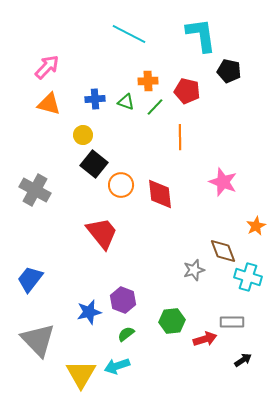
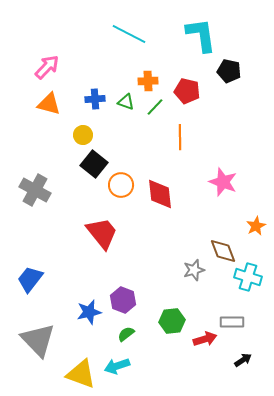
yellow triangle: rotated 40 degrees counterclockwise
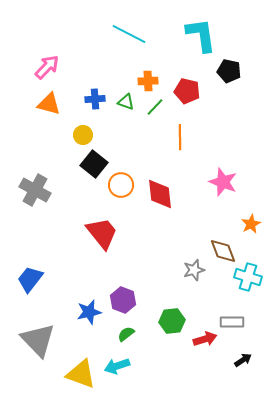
orange star: moved 5 px left, 2 px up
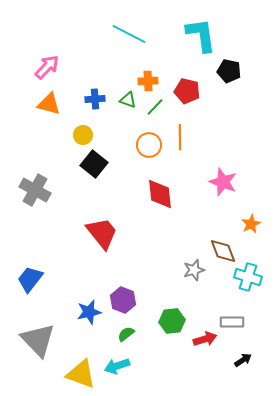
green triangle: moved 2 px right, 2 px up
orange circle: moved 28 px right, 40 px up
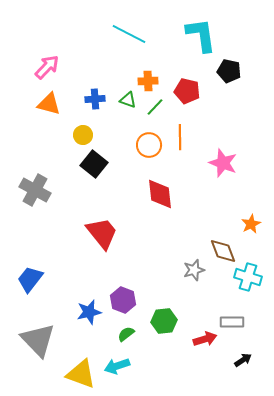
pink star: moved 19 px up
green hexagon: moved 8 px left
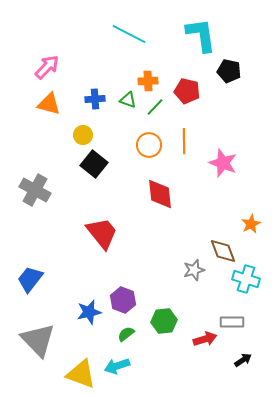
orange line: moved 4 px right, 4 px down
cyan cross: moved 2 px left, 2 px down
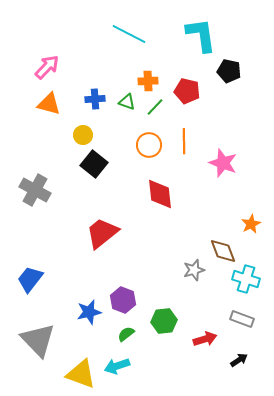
green triangle: moved 1 px left, 2 px down
red trapezoid: rotated 90 degrees counterclockwise
gray rectangle: moved 10 px right, 3 px up; rotated 20 degrees clockwise
black arrow: moved 4 px left
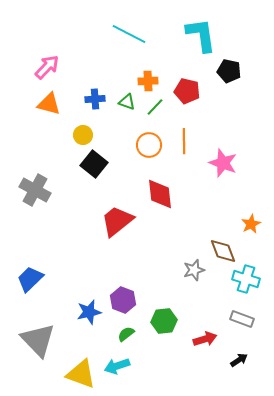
red trapezoid: moved 15 px right, 12 px up
blue trapezoid: rotated 8 degrees clockwise
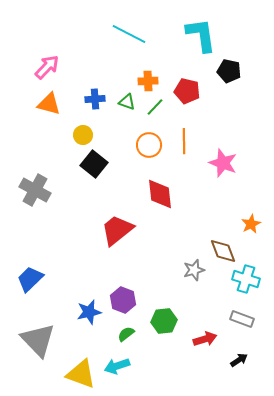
red trapezoid: moved 9 px down
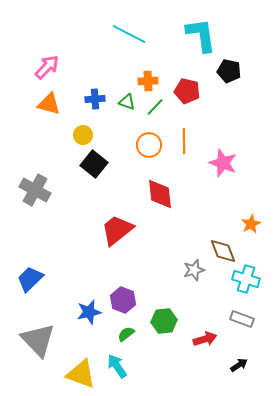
black arrow: moved 5 px down
cyan arrow: rotated 75 degrees clockwise
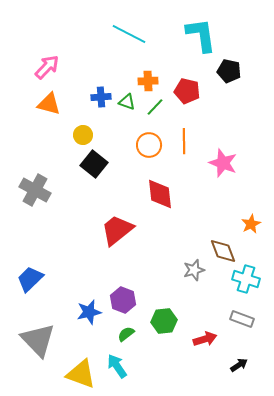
blue cross: moved 6 px right, 2 px up
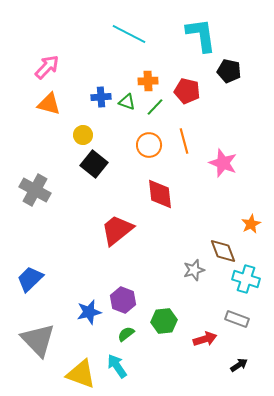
orange line: rotated 15 degrees counterclockwise
gray rectangle: moved 5 px left
